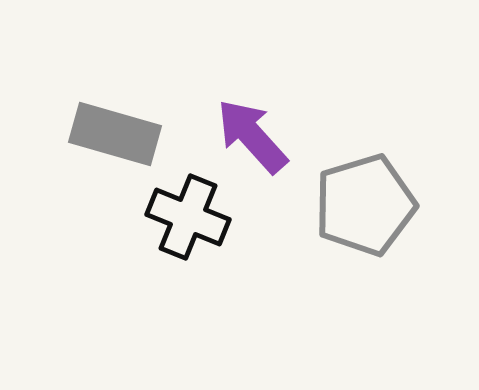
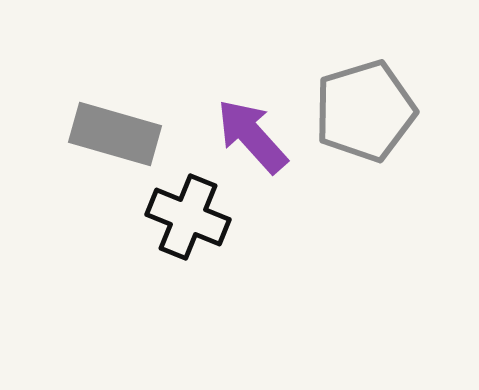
gray pentagon: moved 94 px up
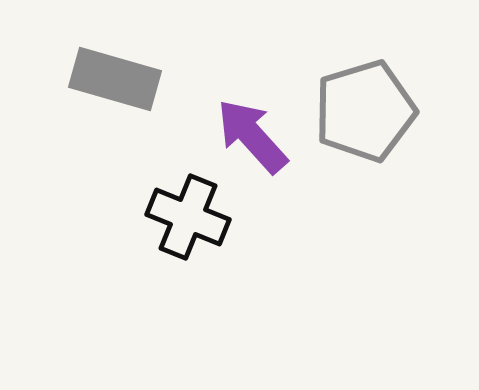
gray rectangle: moved 55 px up
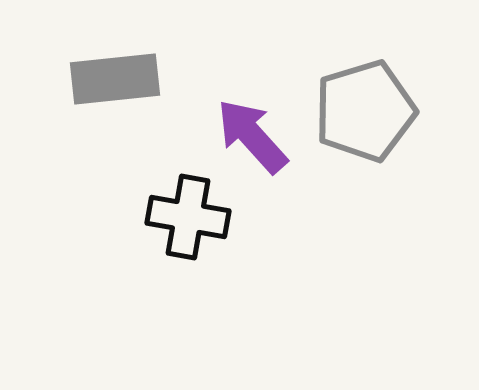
gray rectangle: rotated 22 degrees counterclockwise
black cross: rotated 12 degrees counterclockwise
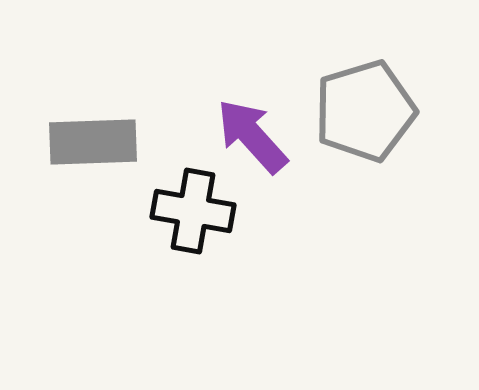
gray rectangle: moved 22 px left, 63 px down; rotated 4 degrees clockwise
black cross: moved 5 px right, 6 px up
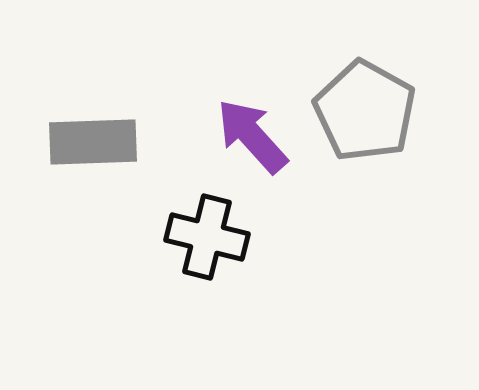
gray pentagon: rotated 26 degrees counterclockwise
black cross: moved 14 px right, 26 px down; rotated 4 degrees clockwise
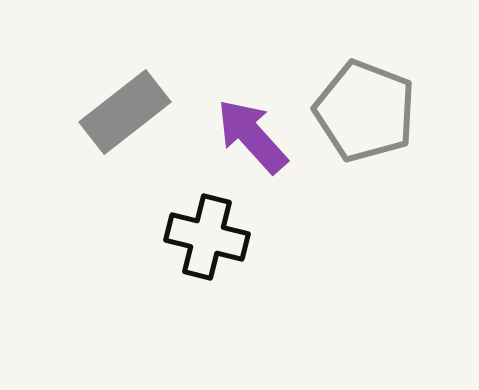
gray pentagon: rotated 8 degrees counterclockwise
gray rectangle: moved 32 px right, 30 px up; rotated 36 degrees counterclockwise
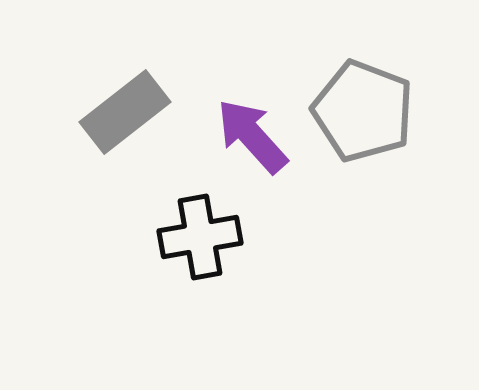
gray pentagon: moved 2 px left
black cross: moved 7 px left; rotated 24 degrees counterclockwise
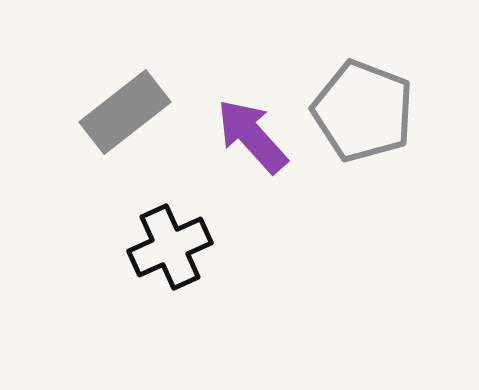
black cross: moved 30 px left, 10 px down; rotated 14 degrees counterclockwise
